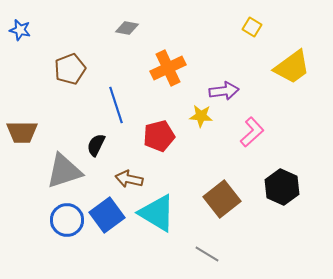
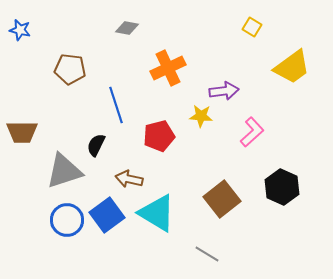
brown pentagon: rotated 28 degrees clockwise
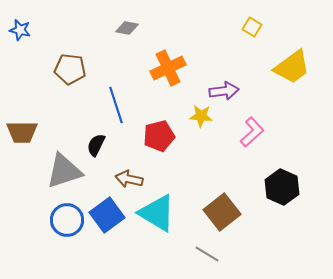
brown square: moved 13 px down
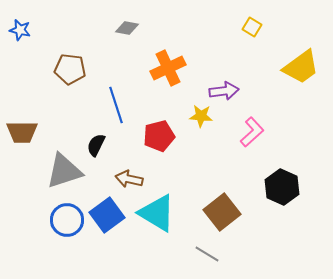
yellow trapezoid: moved 9 px right
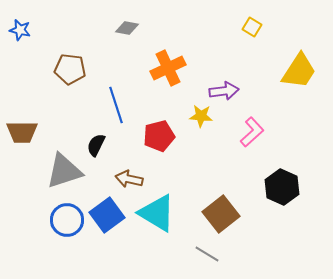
yellow trapezoid: moved 2 px left, 4 px down; rotated 21 degrees counterclockwise
brown square: moved 1 px left, 2 px down
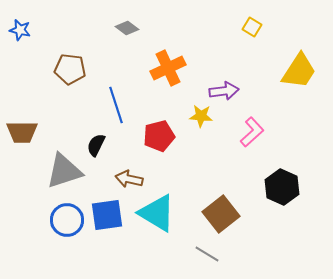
gray diamond: rotated 25 degrees clockwise
blue square: rotated 28 degrees clockwise
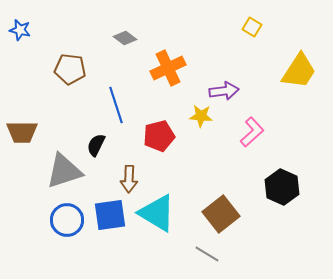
gray diamond: moved 2 px left, 10 px down
brown arrow: rotated 100 degrees counterclockwise
blue square: moved 3 px right
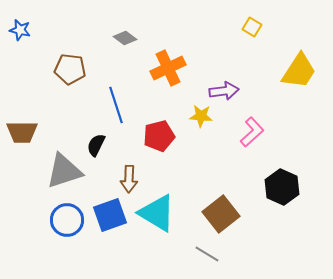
blue square: rotated 12 degrees counterclockwise
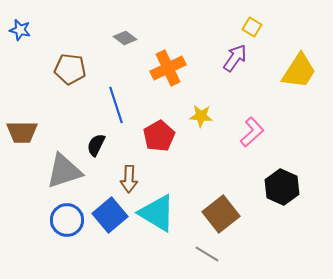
purple arrow: moved 11 px right, 33 px up; rotated 48 degrees counterclockwise
red pentagon: rotated 16 degrees counterclockwise
blue square: rotated 20 degrees counterclockwise
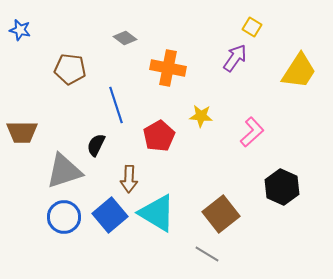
orange cross: rotated 36 degrees clockwise
blue circle: moved 3 px left, 3 px up
